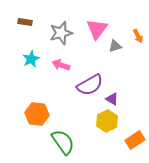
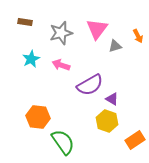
orange hexagon: moved 1 px right, 3 px down
yellow hexagon: rotated 15 degrees counterclockwise
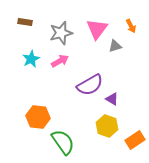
orange arrow: moved 7 px left, 10 px up
pink arrow: moved 1 px left, 4 px up; rotated 132 degrees clockwise
yellow hexagon: moved 5 px down
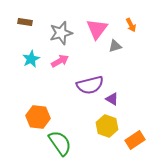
orange arrow: moved 1 px up
purple semicircle: rotated 16 degrees clockwise
green semicircle: moved 3 px left, 1 px down
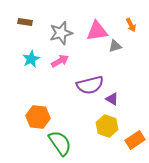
pink triangle: moved 2 px down; rotated 45 degrees clockwise
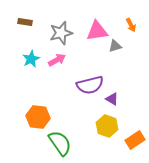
pink arrow: moved 3 px left, 1 px up
